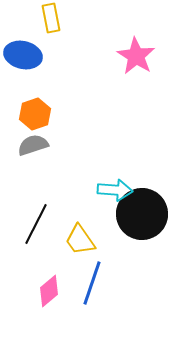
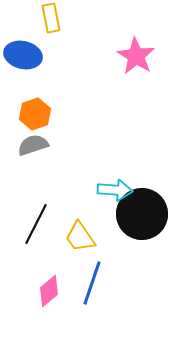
yellow trapezoid: moved 3 px up
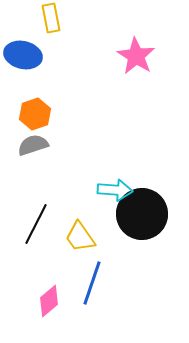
pink diamond: moved 10 px down
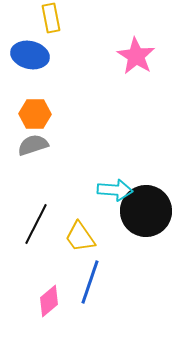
blue ellipse: moved 7 px right
orange hexagon: rotated 20 degrees clockwise
black circle: moved 4 px right, 3 px up
blue line: moved 2 px left, 1 px up
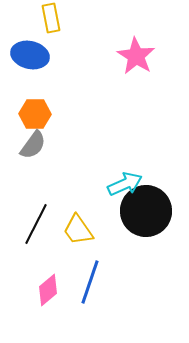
gray semicircle: rotated 144 degrees clockwise
cyan arrow: moved 10 px right, 6 px up; rotated 28 degrees counterclockwise
yellow trapezoid: moved 2 px left, 7 px up
pink diamond: moved 1 px left, 11 px up
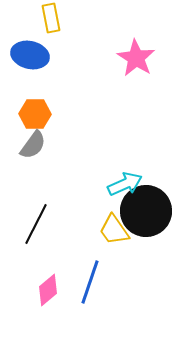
pink star: moved 2 px down
yellow trapezoid: moved 36 px right
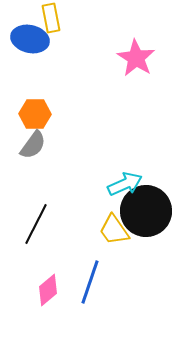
blue ellipse: moved 16 px up
